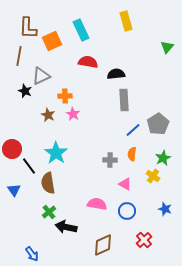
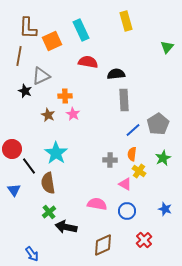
yellow cross: moved 14 px left, 5 px up
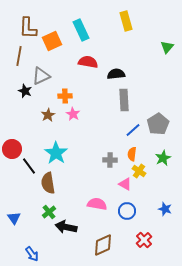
brown star: rotated 16 degrees clockwise
blue triangle: moved 28 px down
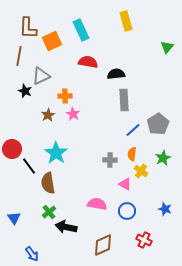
yellow cross: moved 2 px right
red cross: rotated 21 degrees counterclockwise
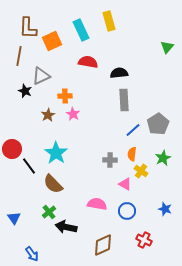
yellow rectangle: moved 17 px left
black semicircle: moved 3 px right, 1 px up
brown semicircle: moved 5 px right, 1 px down; rotated 35 degrees counterclockwise
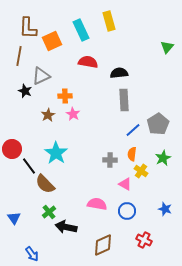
brown semicircle: moved 8 px left
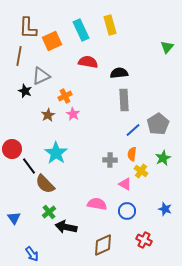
yellow rectangle: moved 1 px right, 4 px down
orange cross: rotated 24 degrees counterclockwise
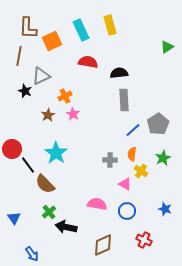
green triangle: rotated 16 degrees clockwise
black line: moved 1 px left, 1 px up
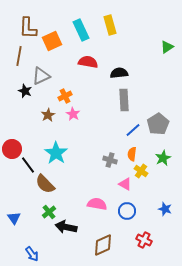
gray cross: rotated 16 degrees clockwise
